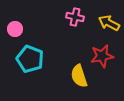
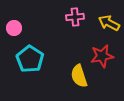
pink cross: rotated 18 degrees counterclockwise
pink circle: moved 1 px left, 1 px up
cyan pentagon: rotated 12 degrees clockwise
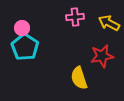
pink circle: moved 8 px right
cyan pentagon: moved 5 px left, 12 px up
yellow semicircle: moved 2 px down
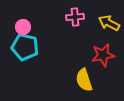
pink circle: moved 1 px right, 1 px up
cyan pentagon: rotated 20 degrees counterclockwise
red star: moved 1 px right, 1 px up
yellow semicircle: moved 5 px right, 2 px down
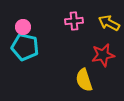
pink cross: moved 1 px left, 4 px down
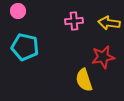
yellow arrow: rotated 20 degrees counterclockwise
pink circle: moved 5 px left, 16 px up
red star: moved 2 px down
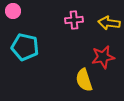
pink circle: moved 5 px left
pink cross: moved 1 px up
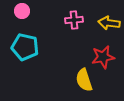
pink circle: moved 9 px right
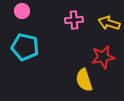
yellow arrow: rotated 10 degrees clockwise
